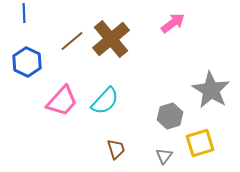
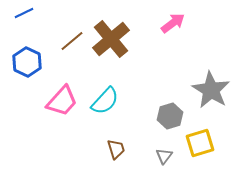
blue line: rotated 66 degrees clockwise
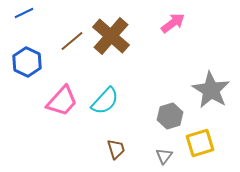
brown cross: moved 3 px up; rotated 9 degrees counterclockwise
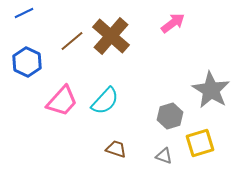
brown trapezoid: rotated 55 degrees counterclockwise
gray triangle: rotated 48 degrees counterclockwise
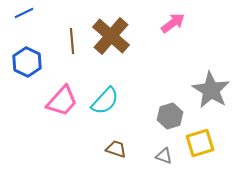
brown line: rotated 55 degrees counterclockwise
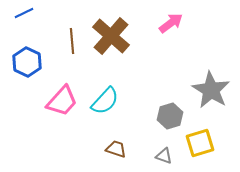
pink arrow: moved 2 px left
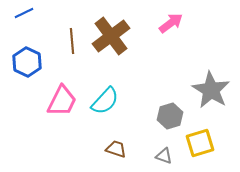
brown cross: rotated 12 degrees clockwise
pink trapezoid: rotated 16 degrees counterclockwise
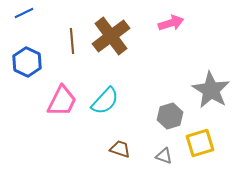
pink arrow: rotated 20 degrees clockwise
brown trapezoid: moved 4 px right
